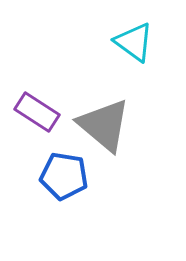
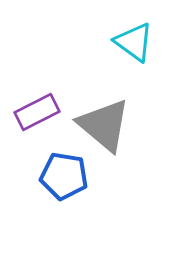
purple rectangle: rotated 60 degrees counterclockwise
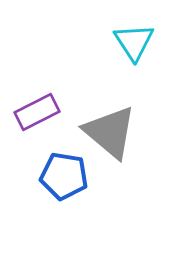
cyan triangle: rotated 21 degrees clockwise
gray triangle: moved 6 px right, 7 px down
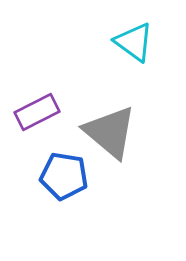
cyan triangle: rotated 21 degrees counterclockwise
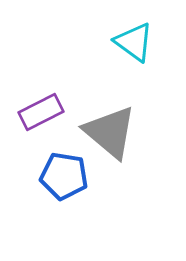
purple rectangle: moved 4 px right
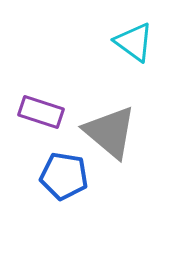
purple rectangle: rotated 45 degrees clockwise
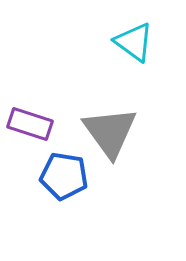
purple rectangle: moved 11 px left, 12 px down
gray triangle: rotated 14 degrees clockwise
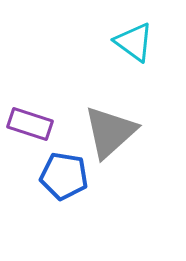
gray triangle: rotated 24 degrees clockwise
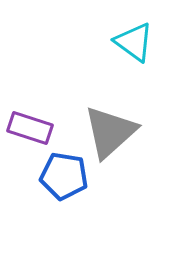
purple rectangle: moved 4 px down
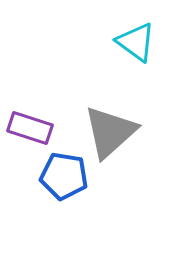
cyan triangle: moved 2 px right
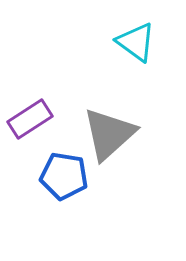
purple rectangle: moved 9 px up; rotated 51 degrees counterclockwise
gray triangle: moved 1 px left, 2 px down
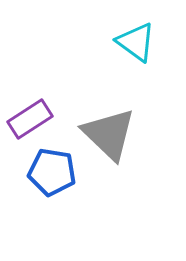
gray triangle: rotated 34 degrees counterclockwise
blue pentagon: moved 12 px left, 4 px up
